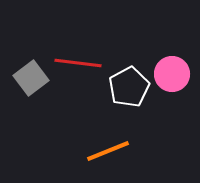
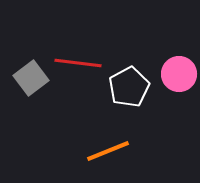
pink circle: moved 7 px right
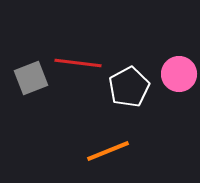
gray square: rotated 16 degrees clockwise
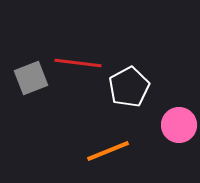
pink circle: moved 51 px down
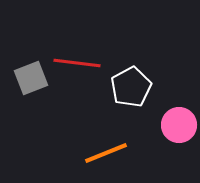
red line: moved 1 px left
white pentagon: moved 2 px right
orange line: moved 2 px left, 2 px down
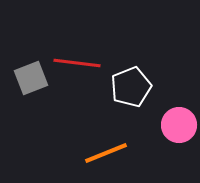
white pentagon: rotated 6 degrees clockwise
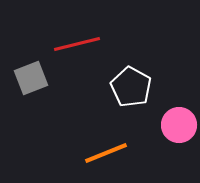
red line: moved 19 px up; rotated 21 degrees counterclockwise
white pentagon: rotated 21 degrees counterclockwise
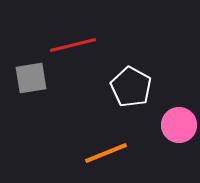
red line: moved 4 px left, 1 px down
gray square: rotated 12 degrees clockwise
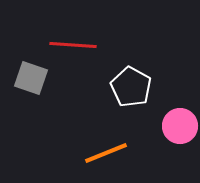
red line: rotated 18 degrees clockwise
gray square: rotated 28 degrees clockwise
pink circle: moved 1 px right, 1 px down
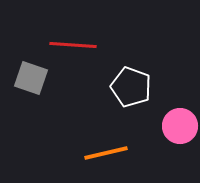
white pentagon: rotated 9 degrees counterclockwise
orange line: rotated 9 degrees clockwise
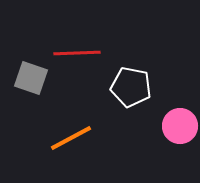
red line: moved 4 px right, 8 px down; rotated 6 degrees counterclockwise
white pentagon: rotated 9 degrees counterclockwise
orange line: moved 35 px left, 15 px up; rotated 15 degrees counterclockwise
